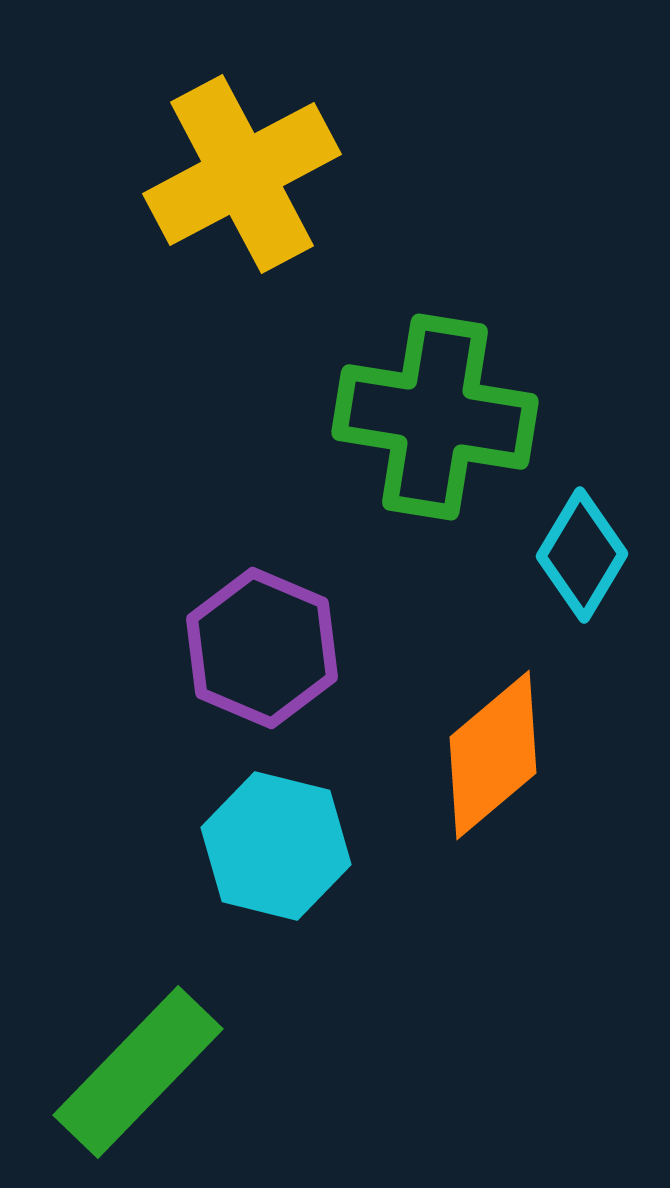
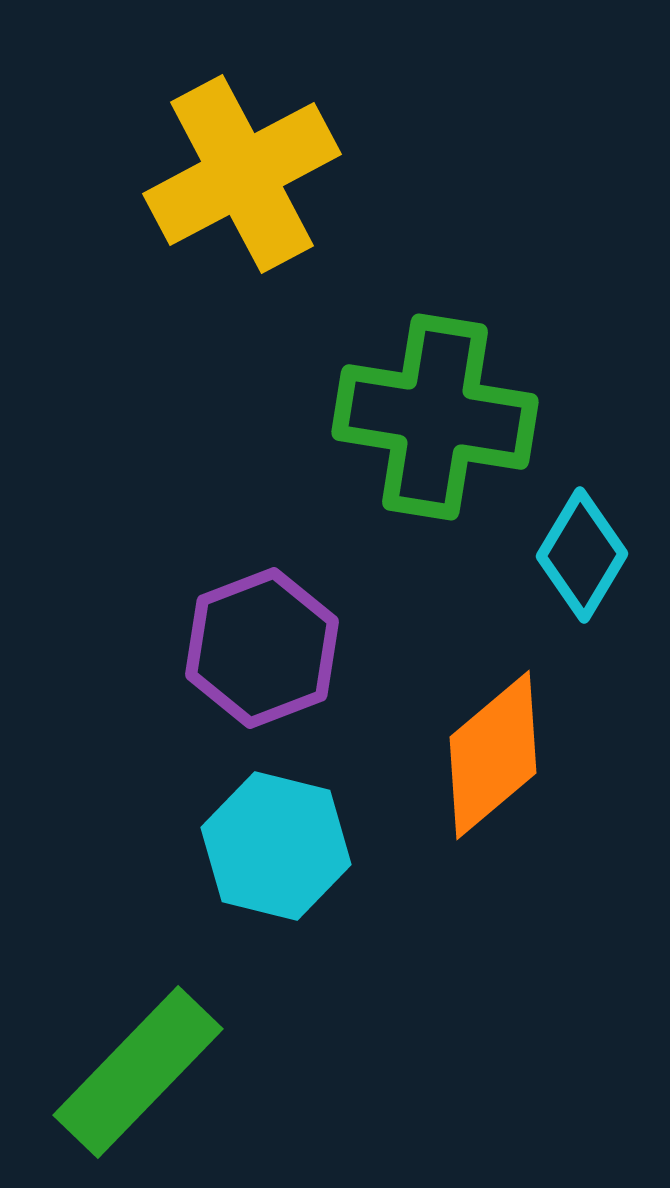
purple hexagon: rotated 16 degrees clockwise
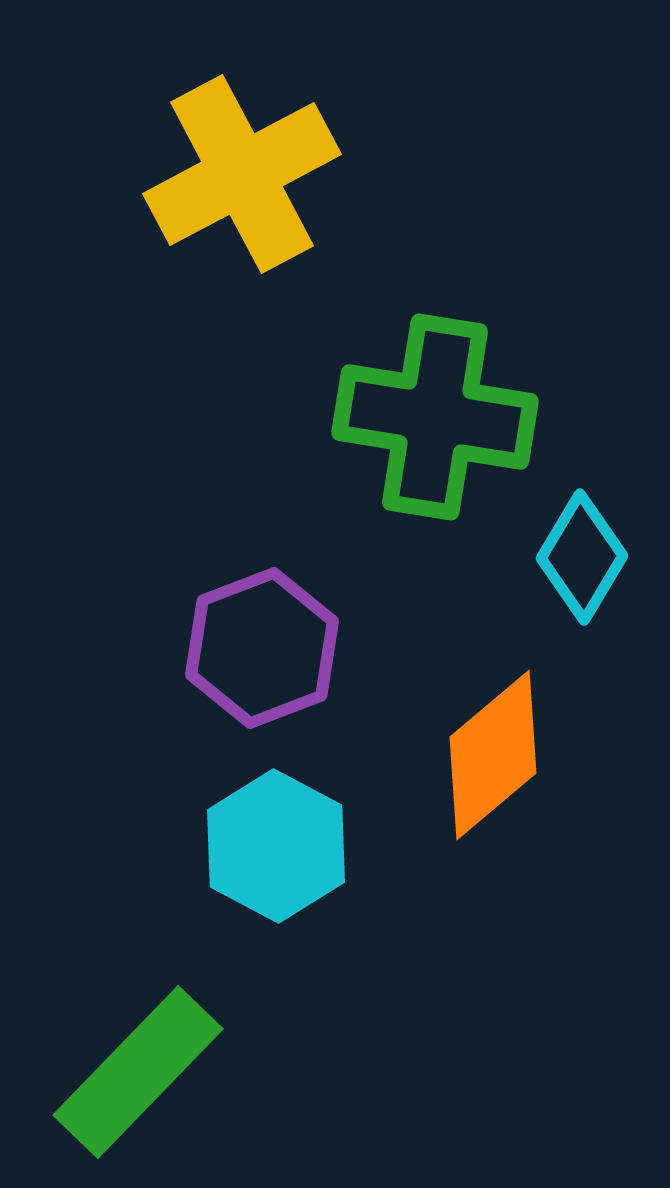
cyan diamond: moved 2 px down
cyan hexagon: rotated 14 degrees clockwise
